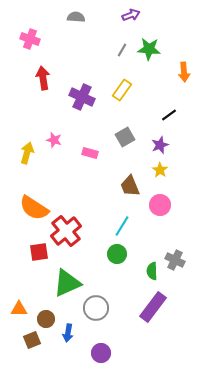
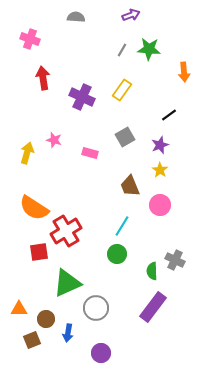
red cross: rotated 8 degrees clockwise
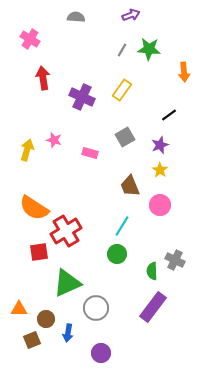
pink cross: rotated 12 degrees clockwise
yellow arrow: moved 3 px up
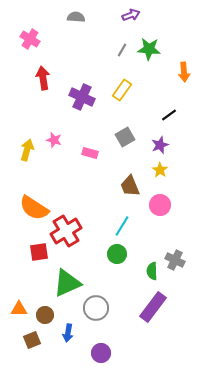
brown circle: moved 1 px left, 4 px up
